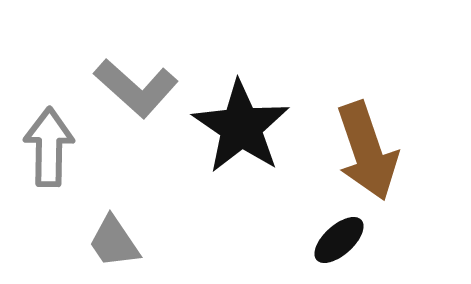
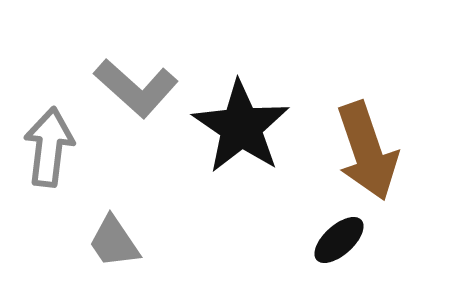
gray arrow: rotated 6 degrees clockwise
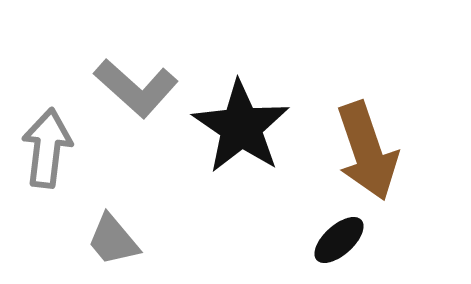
gray arrow: moved 2 px left, 1 px down
gray trapezoid: moved 1 px left, 2 px up; rotated 6 degrees counterclockwise
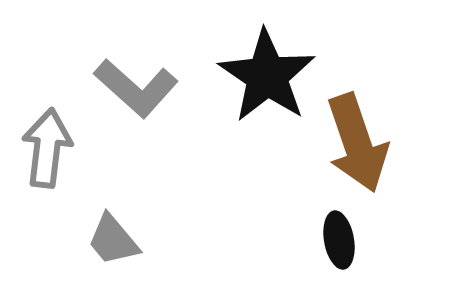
black star: moved 26 px right, 51 px up
brown arrow: moved 10 px left, 8 px up
black ellipse: rotated 58 degrees counterclockwise
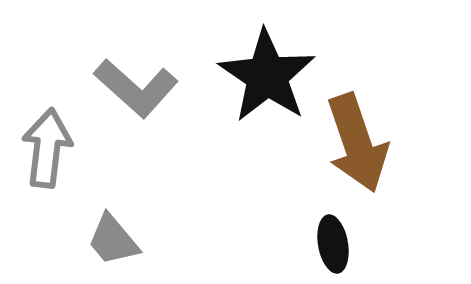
black ellipse: moved 6 px left, 4 px down
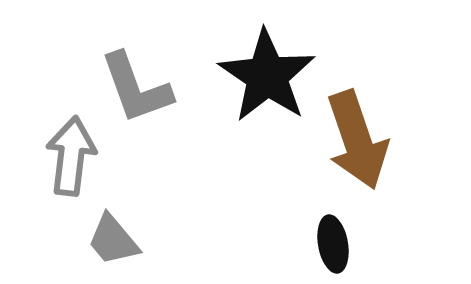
gray L-shape: rotated 28 degrees clockwise
brown arrow: moved 3 px up
gray arrow: moved 24 px right, 8 px down
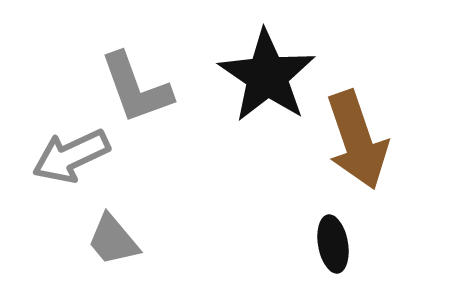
gray arrow: rotated 122 degrees counterclockwise
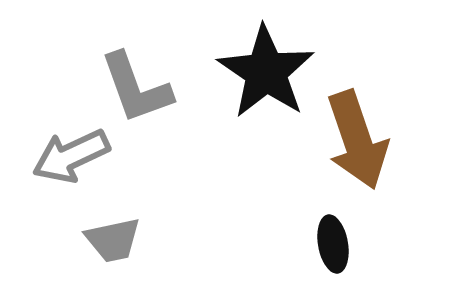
black star: moved 1 px left, 4 px up
gray trapezoid: rotated 62 degrees counterclockwise
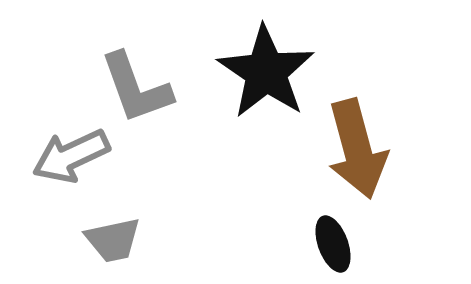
brown arrow: moved 9 px down; rotated 4 degrees clockwise
black ellipse: rotated 10 degrees counterclockwise
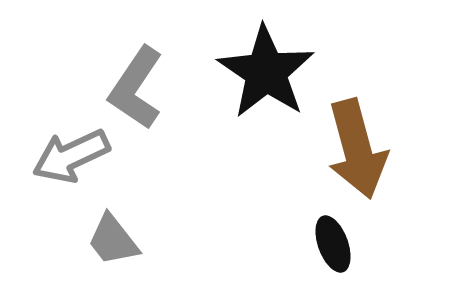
gray L-shape: rotated 54 degrees clockwise
gray trapezoid: rotated 64 degrees clockwise
